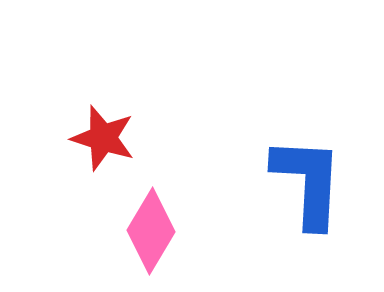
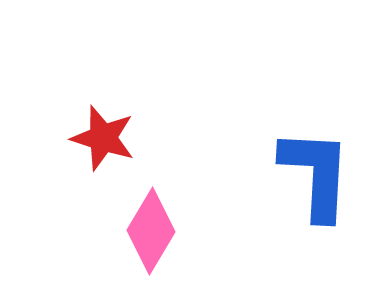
blue L-shape: moved 8 px right, 8 px up
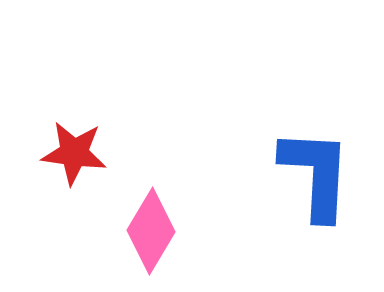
red star: moved 29 px left, 15 px down; rotated 10 degrees counterclockwise
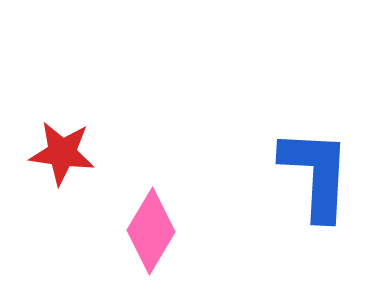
red star: moved 12 px left
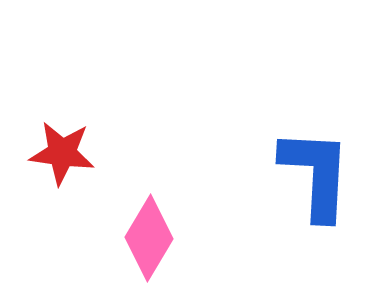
pink diamond: moved 2 px left, 7 px down
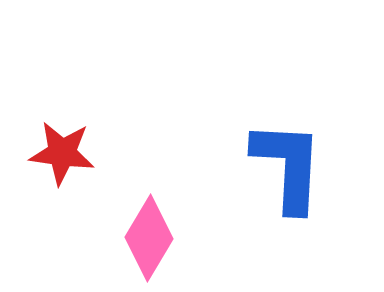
blue L-shape: moved 28 px left, 8 px up
